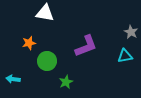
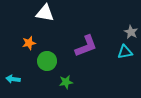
cyan triangle: moved 4 px up
green star: rotated 16 degrees clockwise
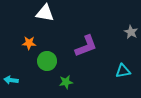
orange star: rotated 16 degrees clockwise
cyan triangle: moved 2 px left, 19 px down
cyan arrow: moved 2 px left, 1 px down
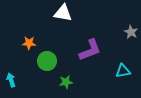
white triangle: moved 18 px right
purple L-shape: moved 4 px right, 4 px down
cyan arrow: rotated 64 degrees clockwise
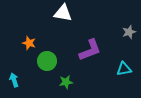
gray star: moved 2 px left; rotated 24 degrees clockwise
orange star: rotated 16 degrees clockwise
cyan triangle: moved 1 px right, 2 px up
cyan arrow: moved 3 px right
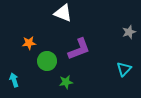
white triangle: rotated 12 degrees clockwise
orange star: rotated 24 degrees counterclockwise
purple L-shape: moved 11 px left, 1 px up
cyan triangle: rotated 35 degrees counterclockwise
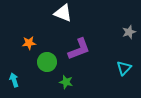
green circle: moved 1 px down
cyan triangle: moved 1 px up
green star: rotated 24 degrees clockwise
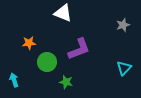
gray star: moved 6 px left, 7 px up
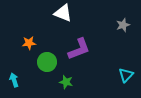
cyan triangle: moved 2 px right, 7 px down
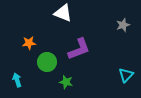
cyan arrow: moved 3 px right
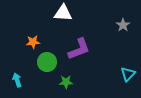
white triangle: rotated 18 degrees counterclockwise
gray star: rotated 16 degrees counterclockwise
orange star: moved 4 px right, 1 px up
cyan triangle: moved 2 px right, 1 px up
green star: rotated 16 degrees counterclockwise
